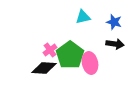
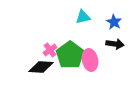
blue star: rotated 14 degrees clockwise
pink ellipse: moved 3 px up
black diamond: moved 3 px left, 1 px up
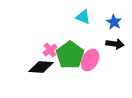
cyan triangle: rotated 35 degrees clockwise
pink ellipse: rotated 40 degrees clockwise
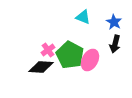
black arrow: rotated 96 degrees clockwise
pink cross: moved 2 px left
green pentagon: rotated 8 degrees counterclockwise
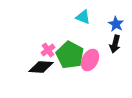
blue star: moved 2 px right, 2 px down
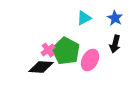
cyan triangle: moved 1 px right, 1 px down; rotated 49 degrees counterclockwise
blue star: moved 1 px left, 6 px up
green pentagon: moved 4 px left, 4 px up
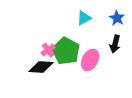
blue star: moved 2 px right
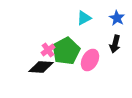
green pentagon: rotated 16 degrees clockwise
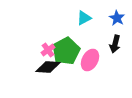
black diamond: moved 7 px right
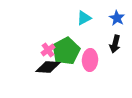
pink ellipse: rotated 25 degrees counterclockwise
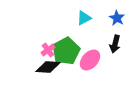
pink ellipse: rotated 40 degrees clockwise
